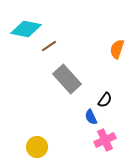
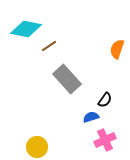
blue semicircle: rotated 98 degrees clockwise
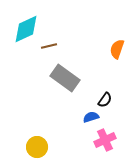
cyan diamond: rotated 36 degrees counterclockwise
brown line: rotated 21 degrees clockwise
gray rectangle: moved 2 px left, 1 px up; rotated 12 degrees counterclockwise
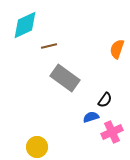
cyan diamond: moved 1 px left, 4 px up
pink cross: moved 7 px right, 8 px up
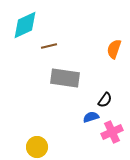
orange semicircle: moved 3 px left
gray rectangle: rotated 28 degrees counterclockwise
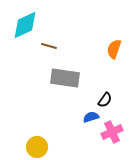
brown line: rotated 28 degrees clockwise
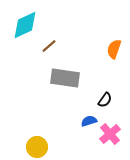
brown line: rotated 56 degrees counterclockwise
blue semicircle: moved 2 px left, 4 px down
pink cross: moved 2 px left, 2 px down; rotated 15 degrees counterclockwise
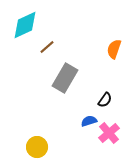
brown line: moved 2 px left, 1 px down
gray rectangle: rotated 68 degrees counterclockwise
pink cross: moved 1 px left, 1 px up
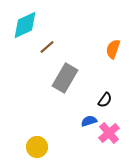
orange semicircle: moved 1 px left
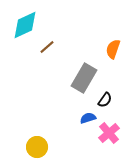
gray rectangle: moved 19 px right
blue semicircle: moved 1 px left, 3 px up
